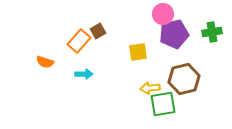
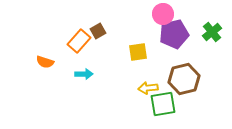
green cross: rotated 30 degrees counterclockwise
yellow arrow: moved 2 px left
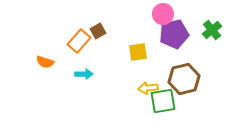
green cross: moved 2 px up
green square: moved 3 px up
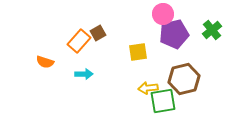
brown square: moved 2 px down
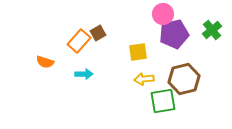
yellow arrow: moved 4 px left, 9 px up
